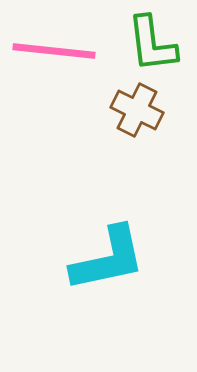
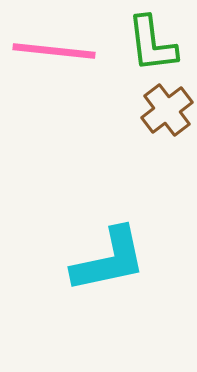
brown cross: moved 30 px right; rotated 27 degrees clockwise
cyan L-shape: moved 1 px right, 1 px down
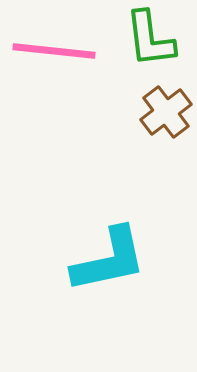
green L-shape: moved 2 px left, 5 px up
brown cross: moved 1 px left, 2 px down
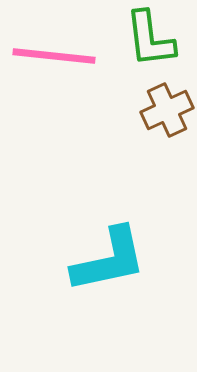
pink line: moved 5 px down
brown cross: moved 1 px right, 2 px up; rotated 12 degrees clockwise
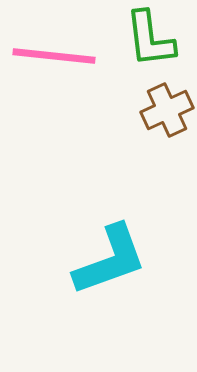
cyan L-shape: moved 1 px right; rotated 8 degrees counterclockwise
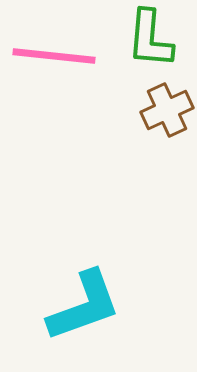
green L-shape: rotated 12 degrees clockwise
cyan L-shape: moved 26 px left, 46 px down
